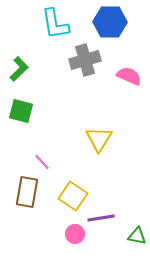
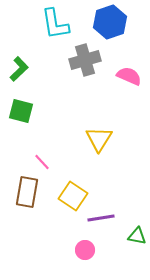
blue hexagon: rotated 20 degrees counterclockwise
pink circle: moved 10 px right, 16 px down
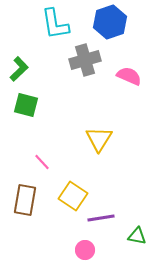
green square: moved 5 px right, 6 px up
brown rectangle: moved 2 px left, 8 px down
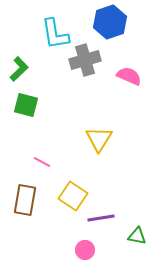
cyan L-shape: moved 10 px down
pink line: rotated 18 degrees counterclockwise
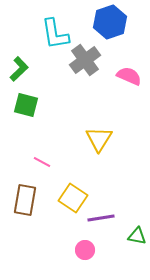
gray cross: rotated 20 degrees counterclockwise
yellow square: moved 2 px down
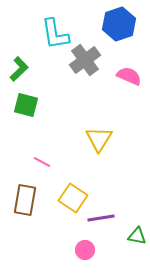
blue hexagon: moved 9 px right, 2 px down
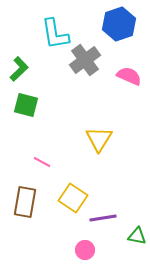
brown rectangle: moved 2 px down
purple line: moved 2 px right
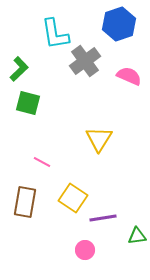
gray cross: moved 1 px down
green square: moved 2 px right, 2 px up
green triangle: rotated 18 degrees counterclockwise
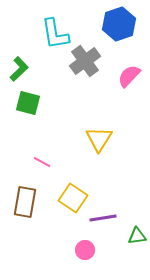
pink semicircle: rotated 70 degrees counterclockwise
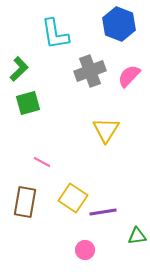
blue hexagon: rotated 20 degrees counterclockwise
gray cross: moved 5 px right, 10 px down; rotated 16 degrees clockwise
green square: rotated 30 degrees counterclockwise
yellow triangle: moved 7 px right, 9 px up
purple line: moved 6 px up
